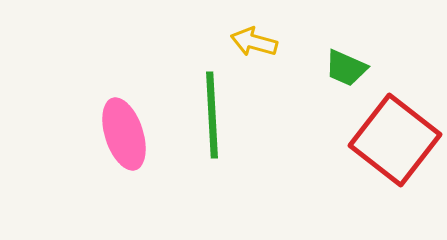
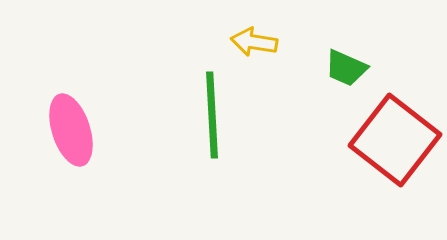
yellow arrow: rotated 6 degrees counterclockwise
pink ellipse: moved 53 px left, 4 px up
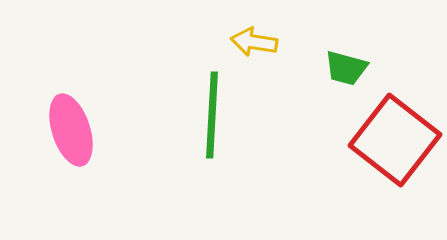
green trapezoid: rotated 9 degrees counterclockwise
green line: rotated 6 degrees clockwise
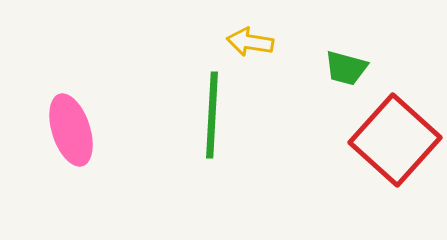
yellow arrow: moved 4 px left
red square: rotated 4 degrees clockwise
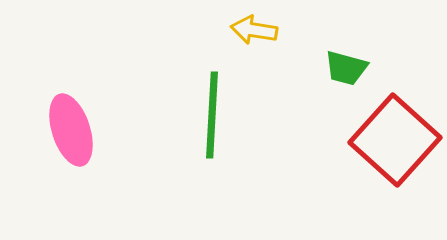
yellow arrow: moved 4 px right, 12 px up
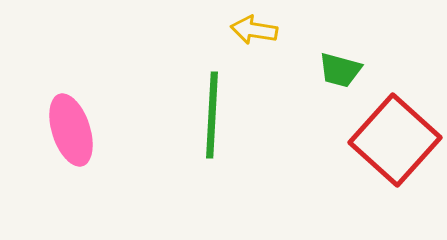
green trapezoid: moved 6 px left, 2 px down
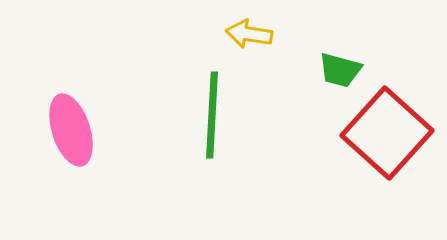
yellow arrow: moved 5 px left, 4 px down
red square: moved 8 px left, 7 px up
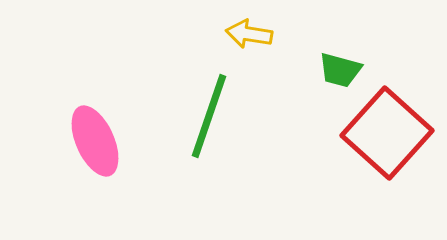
green line: moved 3 px left, 1 px down; rotated 16 degrees clockwise
pink ellipse: moved 24 px right, 11 px down; rotated 6 degrees counterclockwise
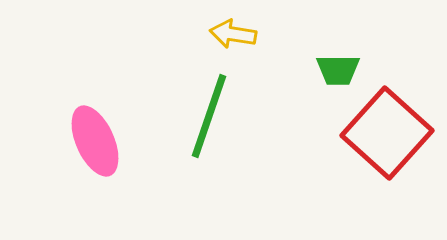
yellow arrow: moved 16 px left
green trapezoid: moved 2 px left; rotated 15 degrees counterclockwise
